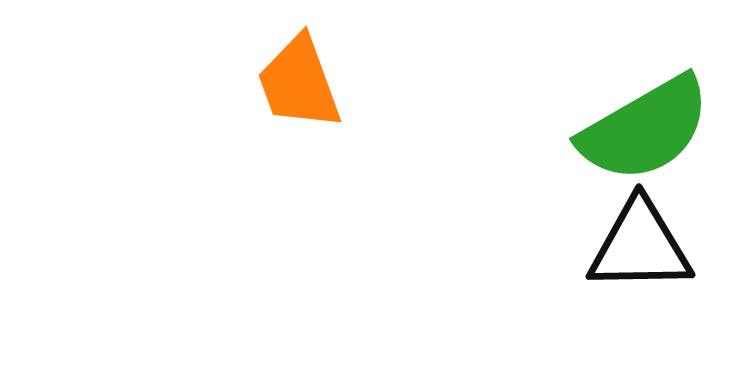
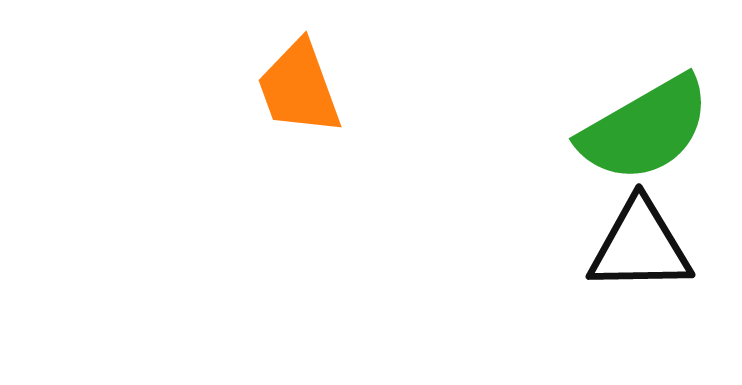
orange trapezoid: moved 5 px down
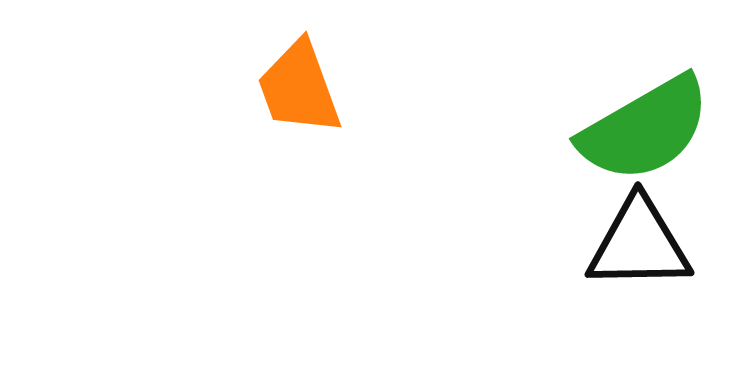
black triangle: moved 1 px left, 2 px up
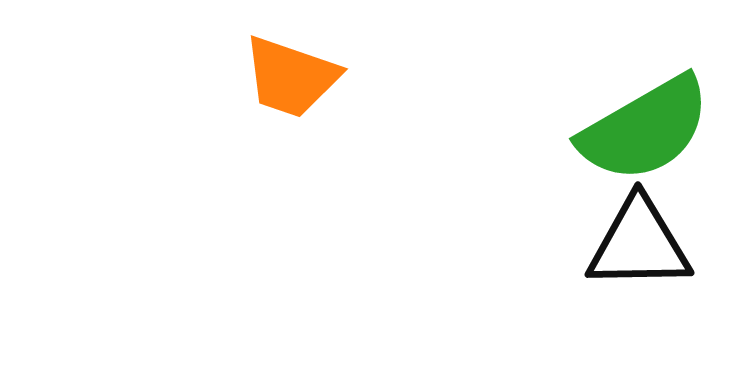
orange trapezoid: moved 8 px left, 11 px up; rotated 51 degrees counterclockwise
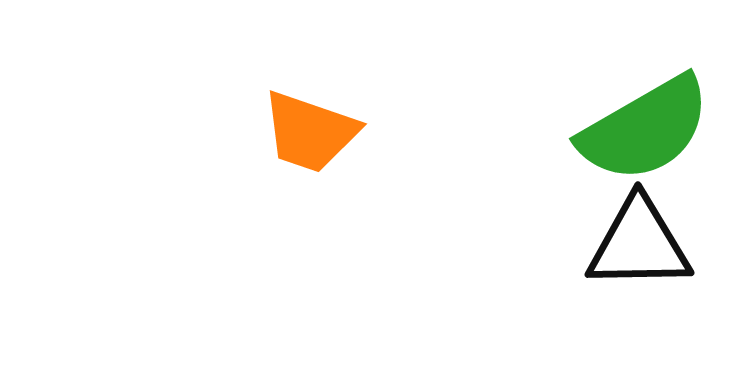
orange trapezoid: moved 19 px right, 55 px down
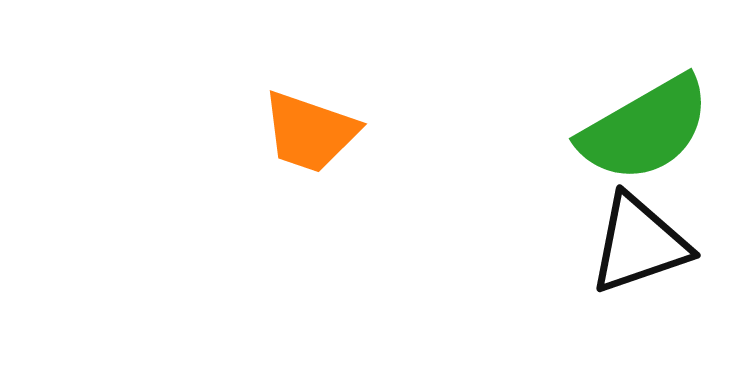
black triangle: rotated 18 degrees counterclockwise
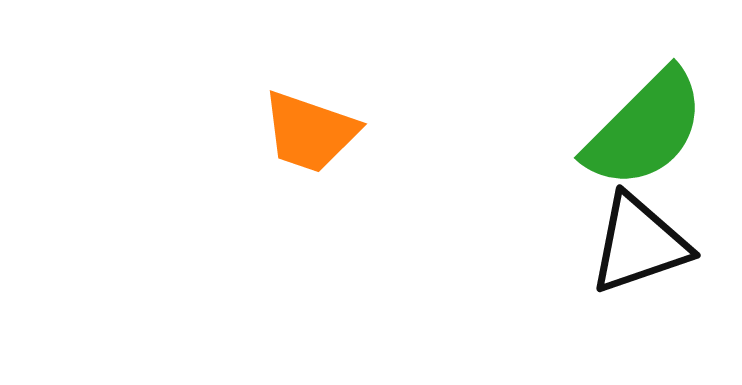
green semicircle: rotated 15 degrees counterclockwise
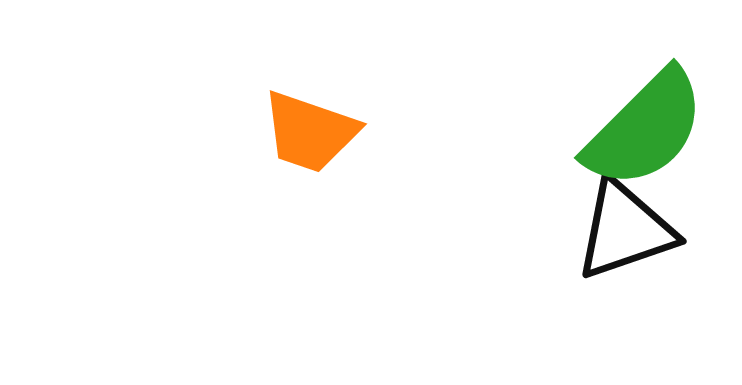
black triangle: moved 14 px left, 14 px up
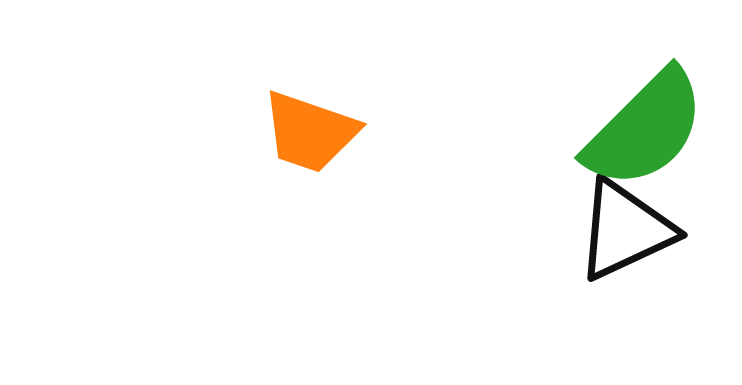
black triangle: rotated 6 degrees counterclockwise
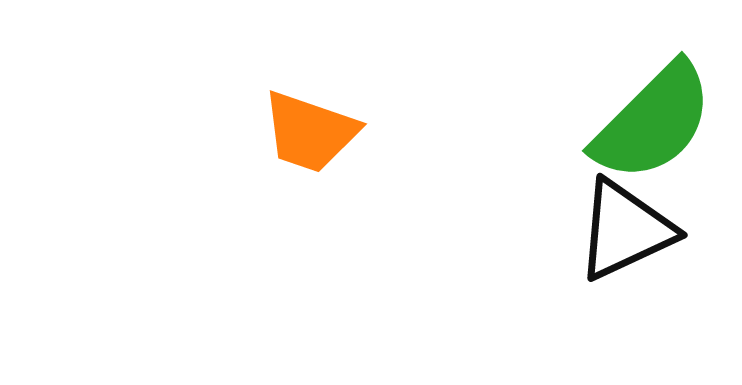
green semicircle: moved 8 px right, 7 px up
